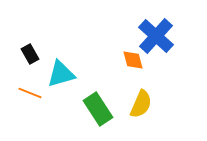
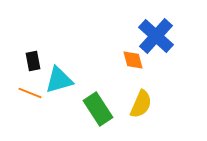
black rectangle: moved 3 px right, 7 px down; rotated 18 degrees clockwise
cyan triangle: moved 2 px left, 6 px down
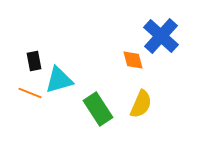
blue cross: moved 5 px right
black rectangle: moved 1 px right
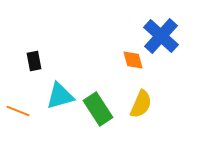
cyan triangle: moved 1 px right, 16 px down
orange line: moved 12 px left, 18 px down
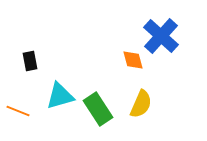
black rectangle: moved 4 px left
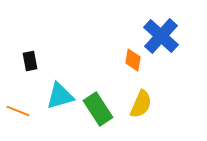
orange diamond: rotated 25 degrees clockwise
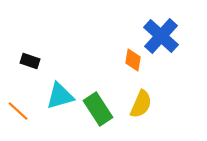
black rectangle: rotated 60 degrees counterclockwise
orange line: rotated 20 degrees clockwise
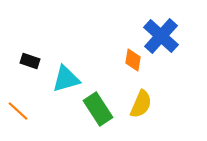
cyan triangle: moved 6 px right, 17 px up
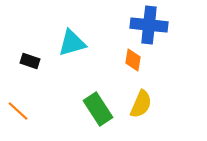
blue cross: moved 12 px left, 11 px up; rotated 36 degrees counterclockwise
cyan triangle: moved 6 px right, 36 px up
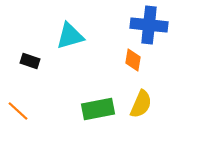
cyan triangle: moved 2 px left, 7 px up
green rectangle: rotated 68 degrees counterclockwise
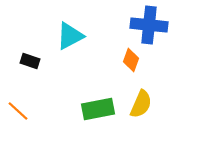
cyan triangle: rotated 12 degrees counterclockwise
orange diamond: moved 2 px left; rotated 10 degrees clockwise
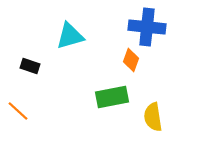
blue cross: moved 2 px left, 2 px down
cyan triangle: rotated 12 degrees clockwise
black rectangle: moved 5 px down
yellow semicircle: moved 12 px right, 13 px down; rotated 148 degrees clockwise
green rectangle: moved 14 px right, 12 px up
